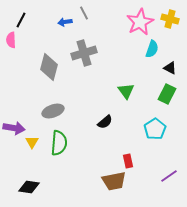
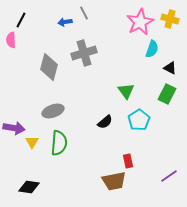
cyan pentagon: moved 16 px left, 9 px up
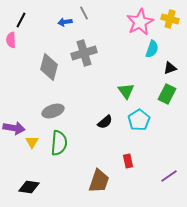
black triangle: rotated 48 degrees counterclockwise
brown trapezoid: moved 15 px left; rotated 60 degrees counterclockwise
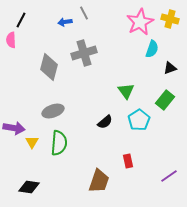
green rectangle: moved 2 px left, 6 px down; rotated 12 degrees clockwise
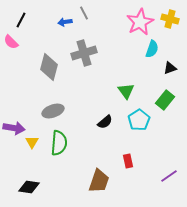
pink semicircle: moved 2 px down; rotated 42 degrees counterclockwise
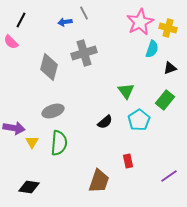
yellow cross: moved 2 px left, 9 px down
